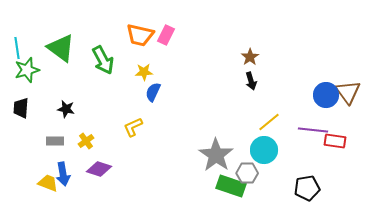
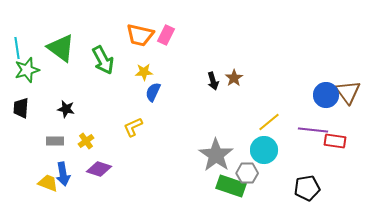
brown star: moved 16 px left, 21 px down
black arrow: moved 38 px left
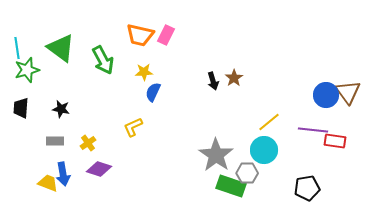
black star: moved 5 px left
yellow cross: moved 2 px right, 2 px down
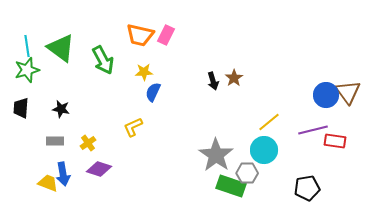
cyan line: moved 10 px right, 2 px up
purple line: rotated 20 degrees counterclockwise
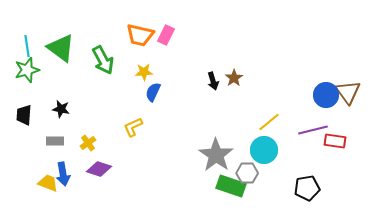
black trapezoid: moved 3 px right, 7 px down
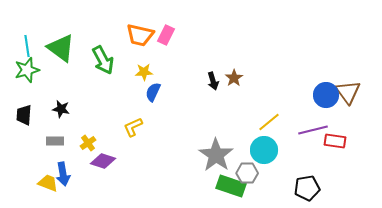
purple diamond: moved 4 px right, 8 px up
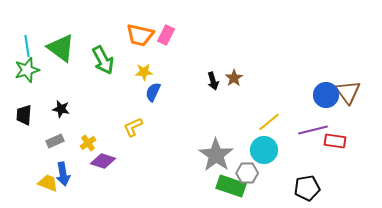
gray rectangle: rotated 24 degrees counterclockwise
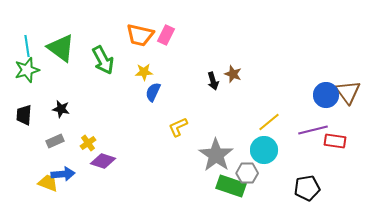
brown star: moved 1 px left, 4 px up; rotated 18 degrees counterclockwise
yellow L-shape: moved 45 px right
blue arrow: rotated 85 degrees counterclockwise
